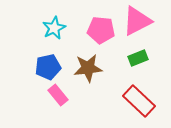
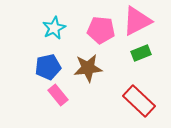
green rectangle: moved 3 px right, 5 px up
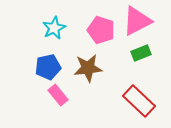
pink pentagon: rotated 12 degrees clockwise
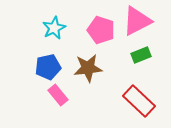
green rectangle: moved 2 px down
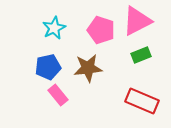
red rectangle: moved 3 px right; rotated 20 degrees counterclockwise
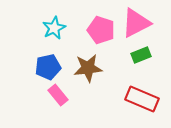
pink triangle: moved 1 px left, 2 px down
red rectangle: moved 2 px up
